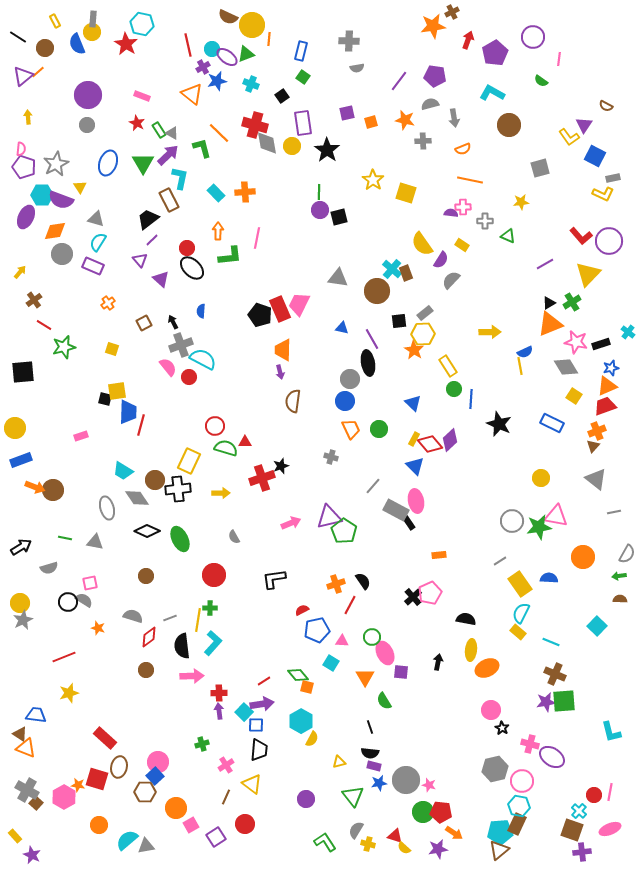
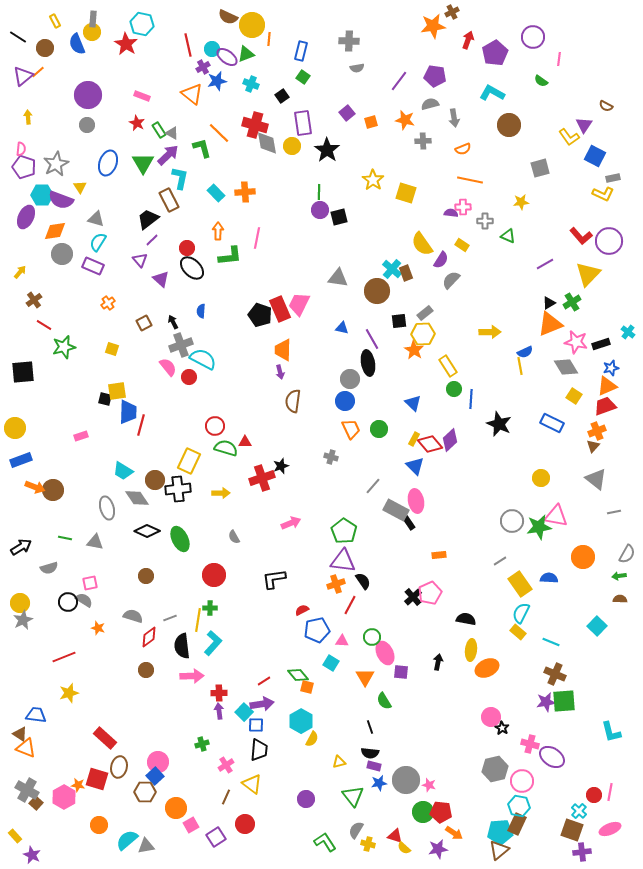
purple square at (347, 113): rotated 28 degrees counterclockwise
purple triangle at (329, 517): moved 14 px right, 44 px down; rotated 20 degrees clockwise
pink circle at (491, 710): moved 7 px down
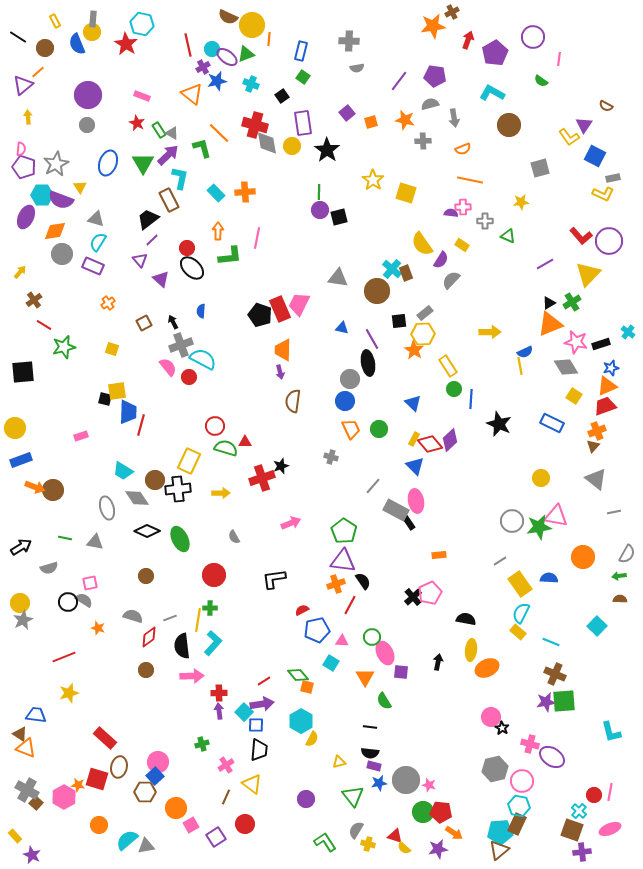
purple triangle at (23, 76): moved 9 px down
black line at (370, 727): rotated 64 degrees counterclockwise
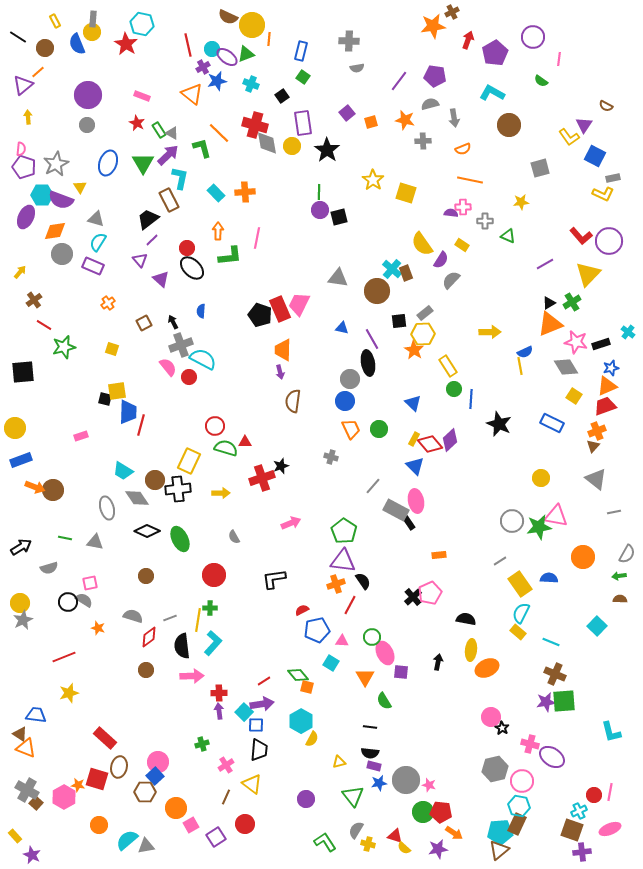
cyan cross at (579, 811): rotated 21 degrees clockwise
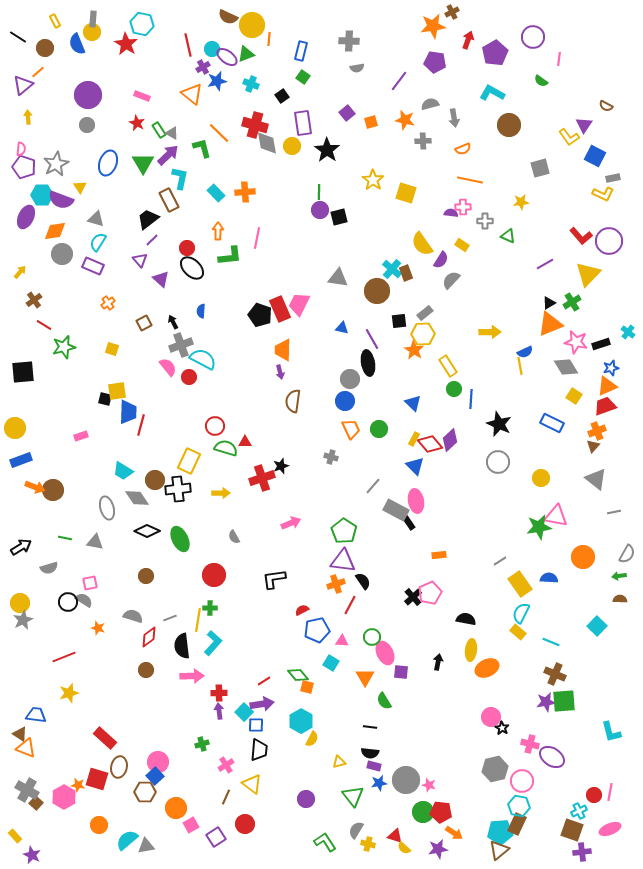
purple pentagon at (435, 76): moved 14 px up
gray circle at (512, 521): moved 14 px left, 59 px up
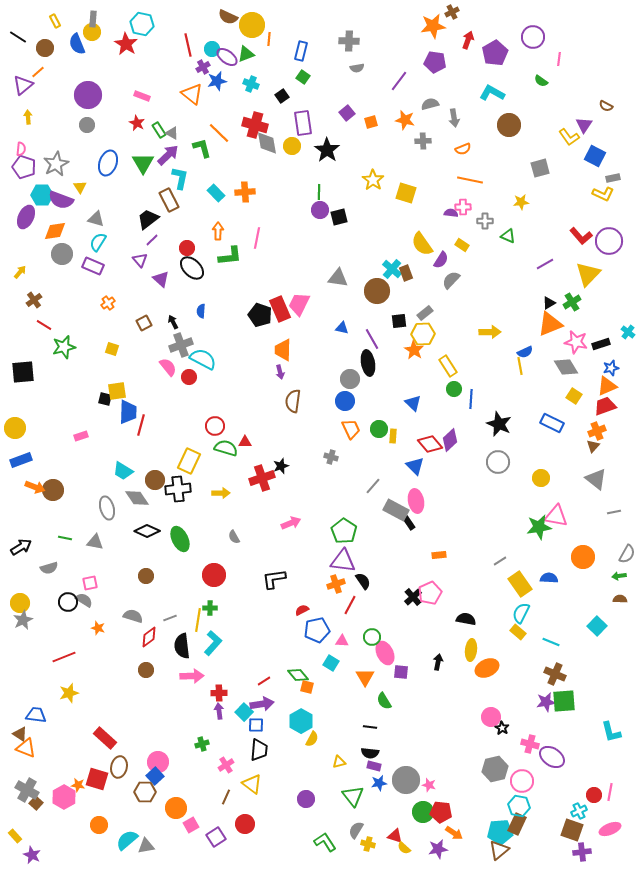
yellow rectangle at (414, 439): moved 21 px left, 3 px up; rotated 24 degrees counterclockwise
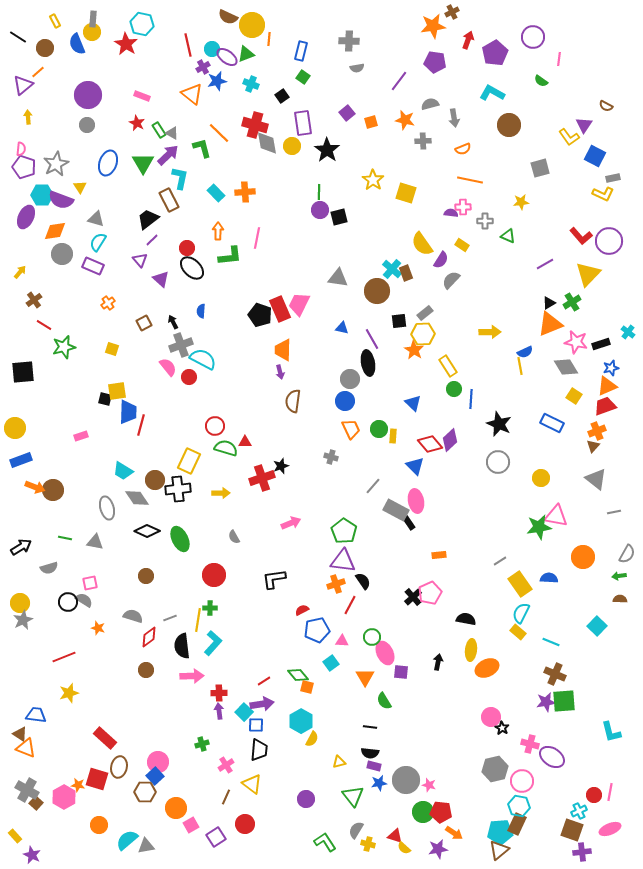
cyan square at (331, 663): rotated 21 degrees clockwise
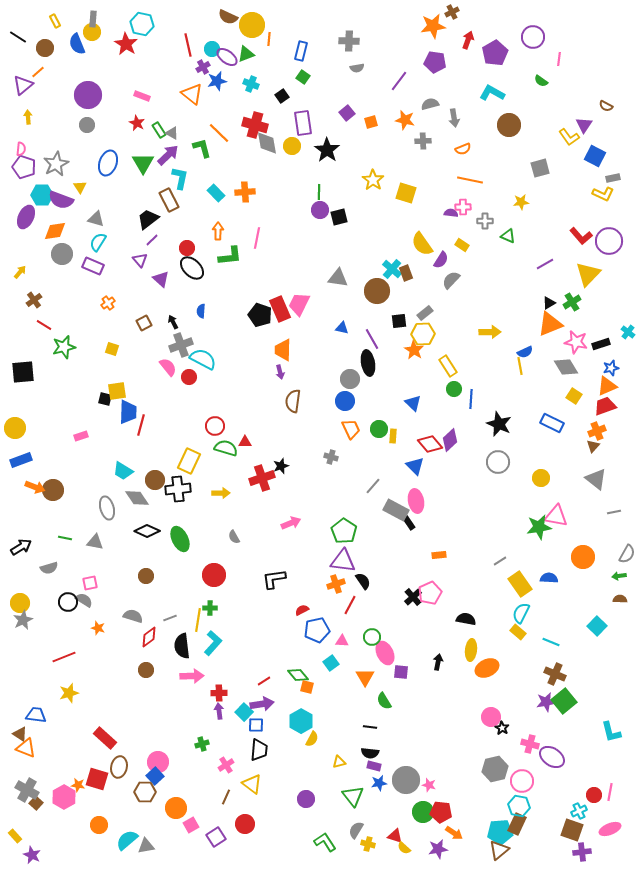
green square at (564, 701): rotated 35 degrees counterclockwise
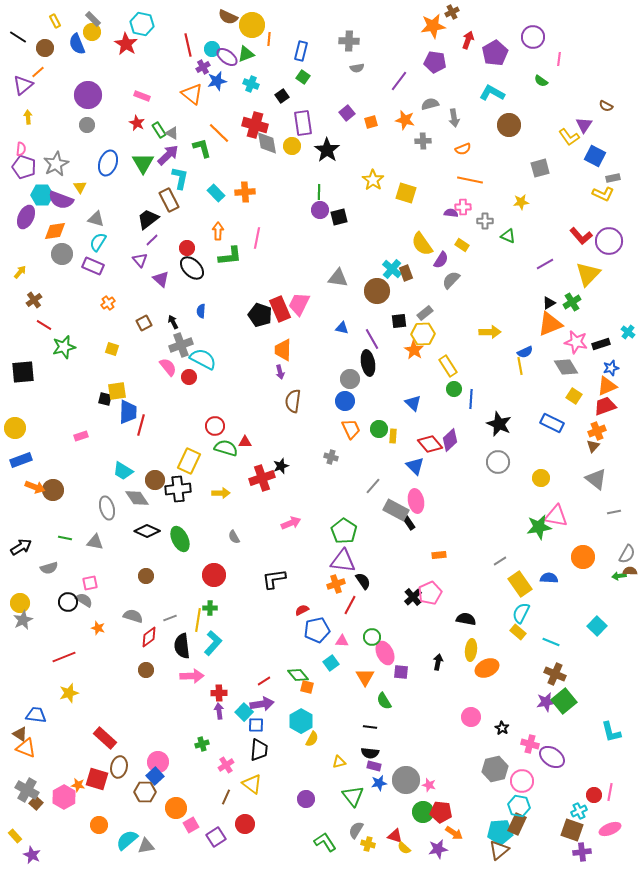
gray rectangle at (93, 19): rotated 49 degrees counterclockwise
brown semicircle at (620, 599): moved 10 px right, 28 px up
pink circle at (491, 717): moved 20 px left
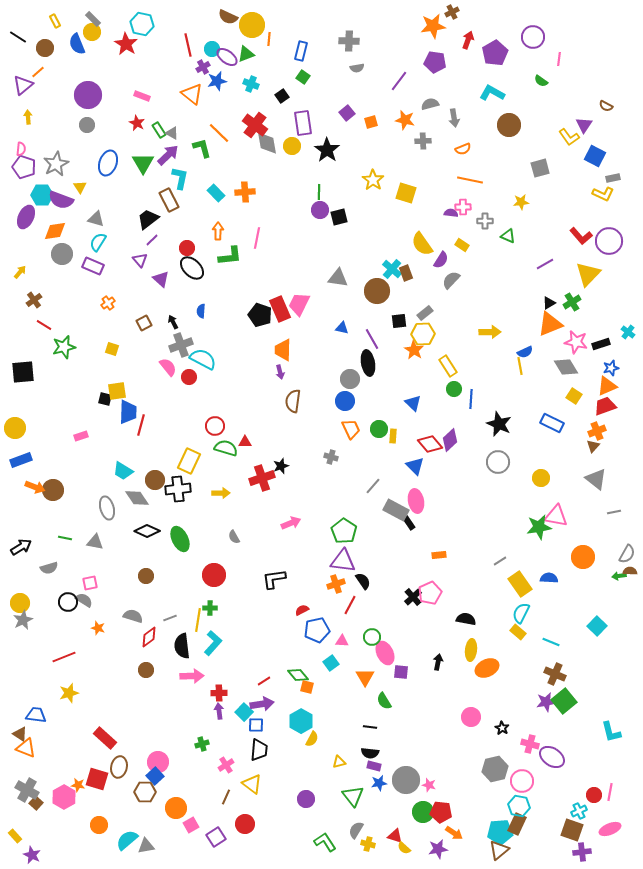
red cross at (255, 125): rotated 20 degrees clockwise
